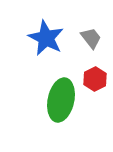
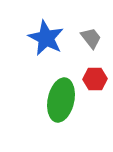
red hexagon: rotated 25 degrees clockwise
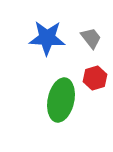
blue star: moved 1 px right; rotated 24 degrees counterclockwise
red hexagon: moved 1 px up; rotated 15 degrees counterclockwise
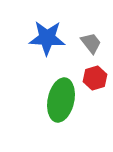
gray trapezoid: moved 5 px down
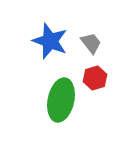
blue star: moved 3 px right, 3 px down; rotated 18 degrees clockwise
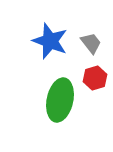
green ellipse: moved 1 px left
